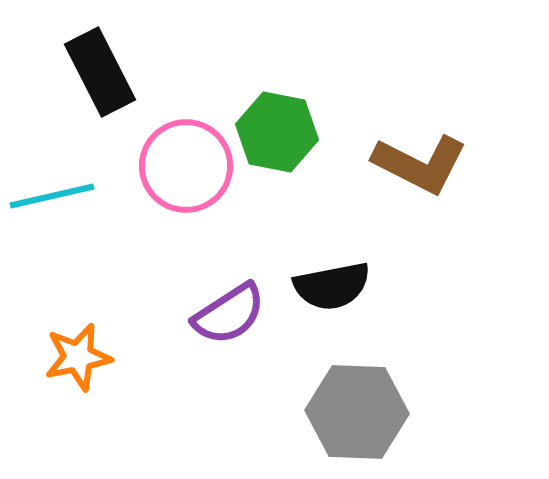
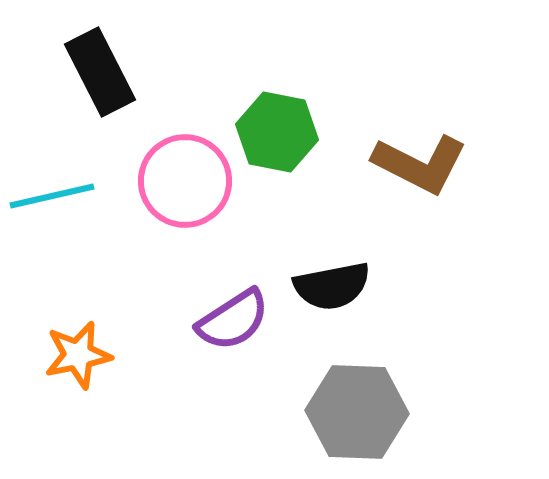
pink circle: moved 1 px left, 15 px down
purple semicircle: moved 4 px right, 6 px down
orange star: moved 2 px up
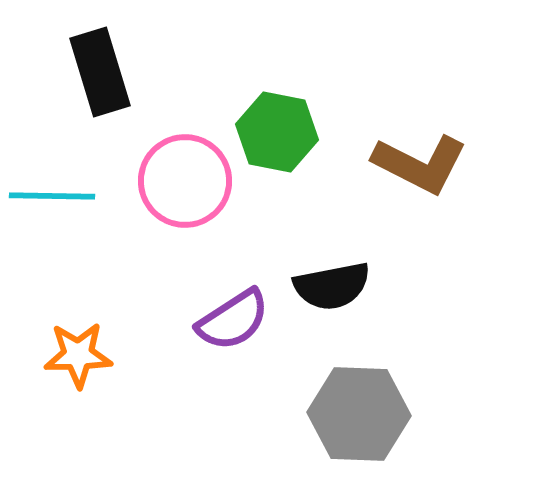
black rectangle: rotated 10 degrees clockwise
cyan line: rotated 14 degrees clockwise
orange star: rotated 10 degrees clockwise
gray hexagon: moved 2 px right, 2 px down
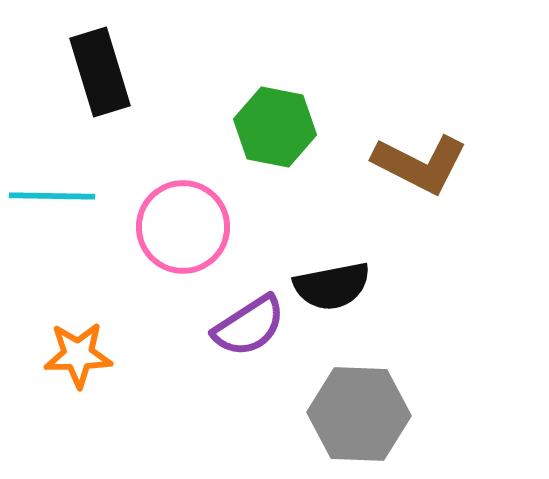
green hexagon: moved 2 px left, 5 px up
pink circle: moved 2 px left, 46 px down
purple semicircle: moved 16 px right, 6 px down
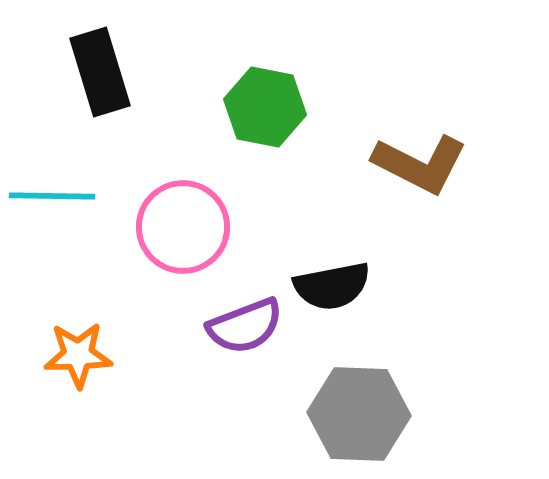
green hexagon: moved 10 px left, 20 px up
purple semicircle: moved 4 px left; rotated 12 degrees clockwise
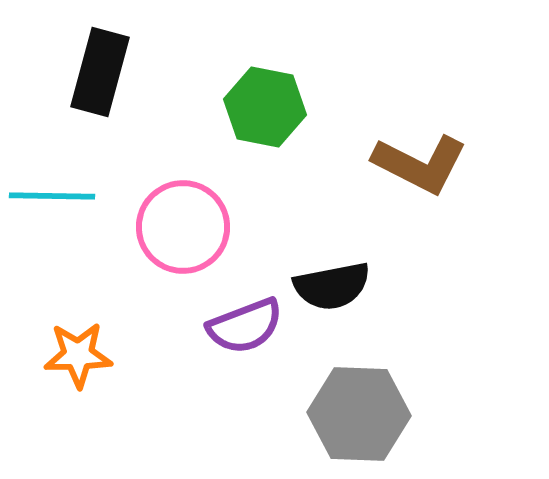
black rectangle: rotated 32 degrees clockwise
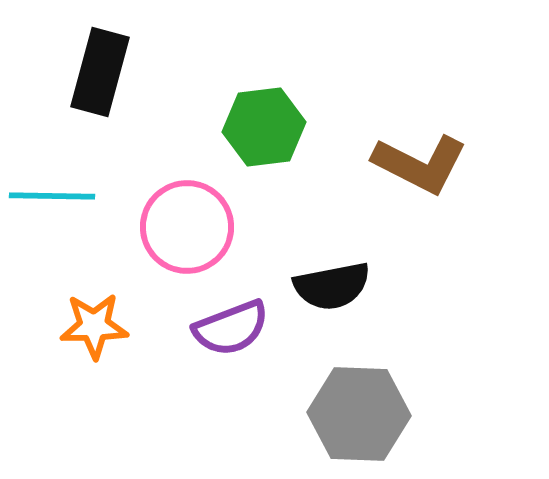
green hexagon: moved 1 px left, 20 px down; rotated 18 degrees counterclockwise
pink circle: moved 4 px right
purple semicircle: moved 14 px left, 2 px down
orange star: moved 16 px right, 29 px up
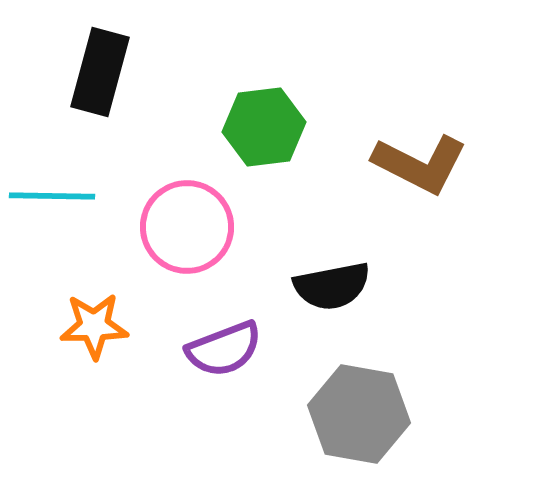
purple semicircle: moved 7 px left, 21 px down
gray hexagon: rotated 8 degrees clockwise
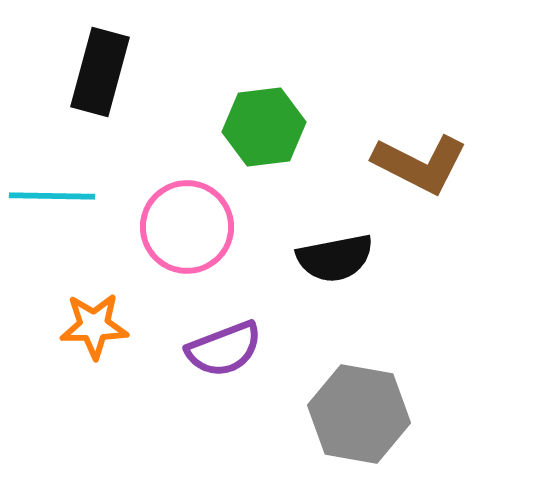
black semicircle: moved 3 px right, 28 px up
